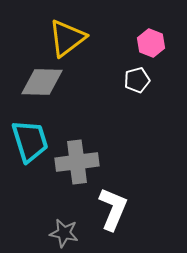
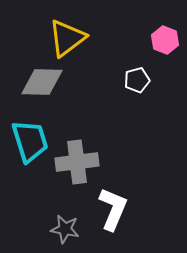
pink hexagon: moved 14 px right, 3 px up
gray star: moved 1 px right, 4 px up
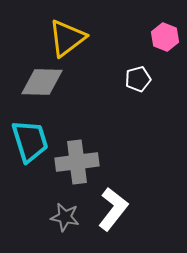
pink hexagon: moved 3 px up
white pentagon: moved 1 px right, 1 px up
white L-shape: rotated 15 degrees clockwise
gray star: moved 12 px up
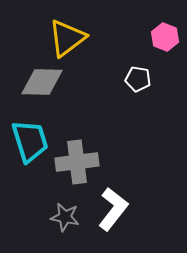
white pentagon: rotated 25 degrees clockwise
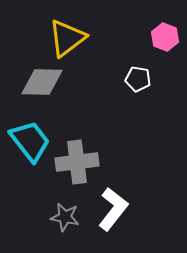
cyan trapezoid: rotated 21 degrees counterclockwise
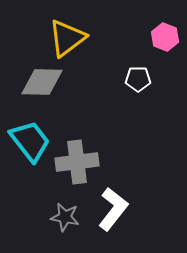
white pentagon: rotated 10 degrees counterclockwise
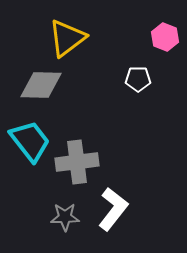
gray diamond: moved 1 px left, 3 px down
gray star: rotated 12 degrees counterclockwise
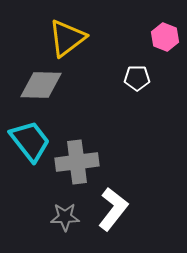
white pentagon: moved 1 px left, 1 px up
